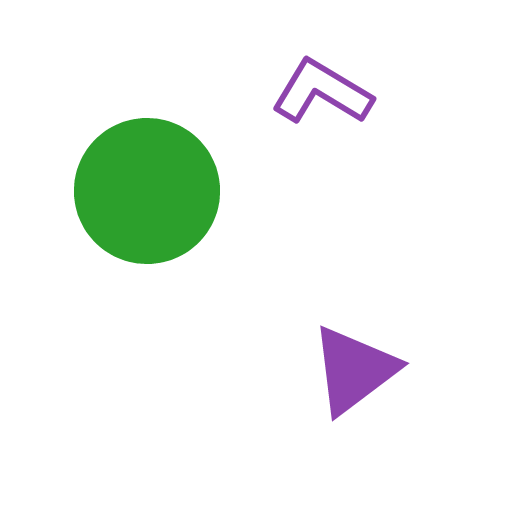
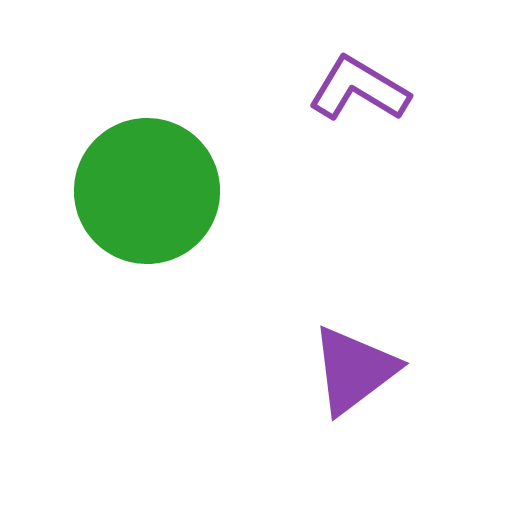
purple L-shape: moved 37 px right, 3 px up
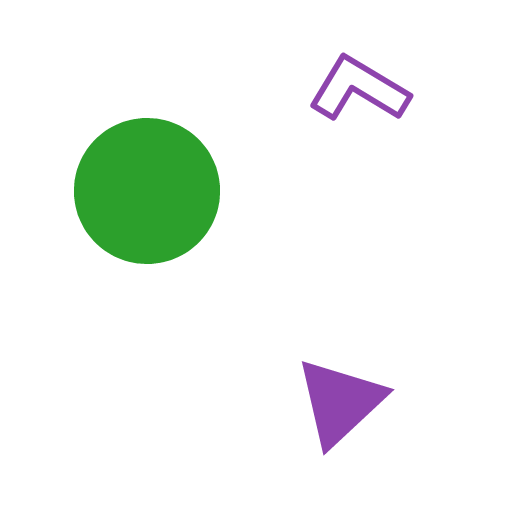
purple triangle: moved 14 px left, 32 px down; rotated 6 degrees counterclockwise
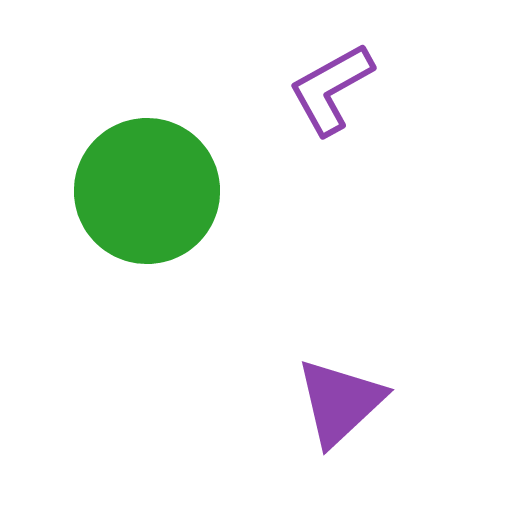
purple L-shape: moved 28 px left; rotated 60 degrees counterclockwise
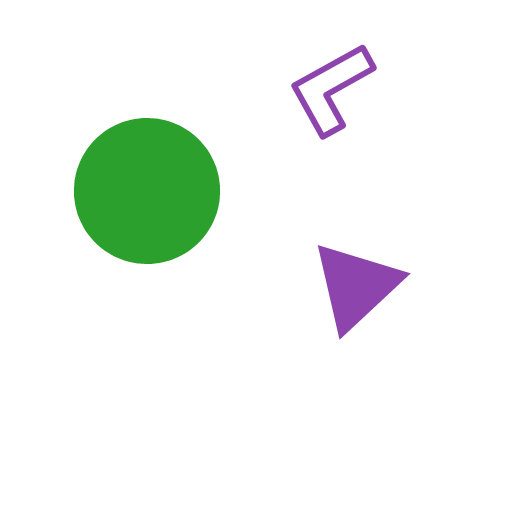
purple triangle: moved 16 px right, 116 px up
